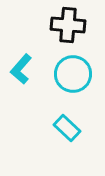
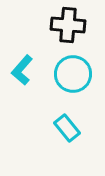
cyan L-shape: moved 1 px right, 1 px down
cyan rectangle: rotated 8 degrees clockwise
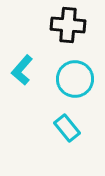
cyan circle: moved 2 px right, 5 px down
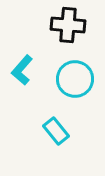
cyan rectangle: moved 11 px left, 3 px down
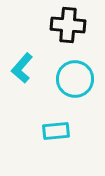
cyan L-shape: moved 2 px up
cyan rectangle: rotated 56 degrees counterclockwise
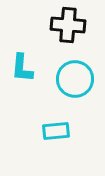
cyan L-shape: rotated 36 degrees counterclockwise
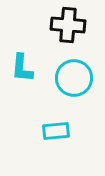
cyan circle: moved 1 px left, 1 px up
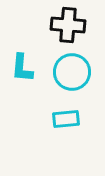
cyan circle: moved 2 px left, 6 px up
cyan rectangle: moved 10 px right, 12 px up
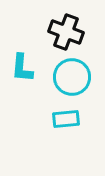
black cross: moved 2 px left, 7 px down; rotated 16 degrees clockwise
cyan circle: moved 5 px down
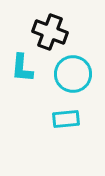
black cross: moved 16 px left
cyan circle: moved 1 px right, 3 px up
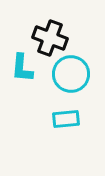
black cross: moved 6 px down
cyan circle: moved 2 px left
